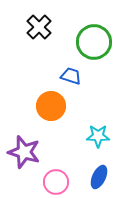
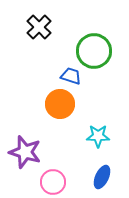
green circle: moved 9 px down
orange circle: moved 9 px right, 2 px up
purple star: moved 1 px right
blue ellipse: moved 3 px right
pink circle: moved 3 px left
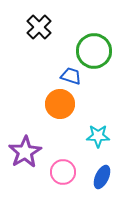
purple star: rotated 24 degrees clockwise
pink circle: moved 10 px right, 10 px up
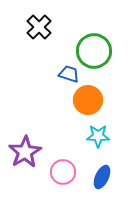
blue trapezoid: moved 2 px left, 2 px up
orange circle: moved 28 px right, 4 px up
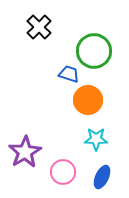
cyan star: moved 2 px left, 3 px down
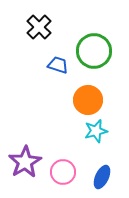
blue trapezoid: moved 11 px left, 9 px up
cyan star: moved 8 px up; rotated 15 degrees counterclockwise
purple star: moved 10 px down
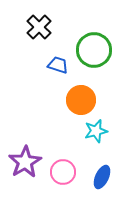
green circle: moved 1 px up
orange circle: moved 7 px left
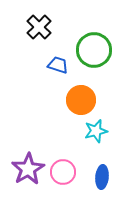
purple star: moved 3 px right, 7 px down
blue ellipse: rotated 20 degrees counterclockwise
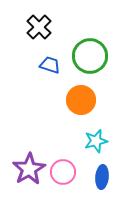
green circle: moved 4 px left, 6 px down
blue trapezoid: moved 8 px left
cyan star: moved 10 px down
purple star: moved 1 px right
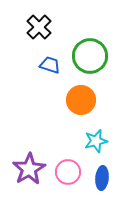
pink circle: moved 5 px right
blue ellipse: moved 1 px down
